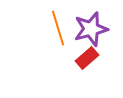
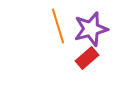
orange line: moved 2 px up
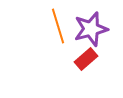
red rectangle: moved 1 px left, 1 px down
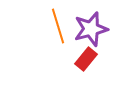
red rectangle: rotated 10 degrees counterclockwise
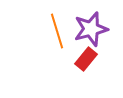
orange line: moved 1 px left, 5 px down
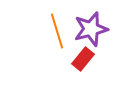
red rectangle: moved 3 px left
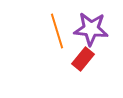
purple star: rotated 20 degrees clockwise
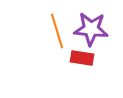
red rectangle: moved 1 px left, 1 px up; rotated 60 degrees clockwise
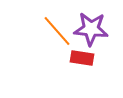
orange line: rotated 24 degrees counterclockwise
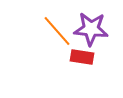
red rectangle: moved 1 px up
